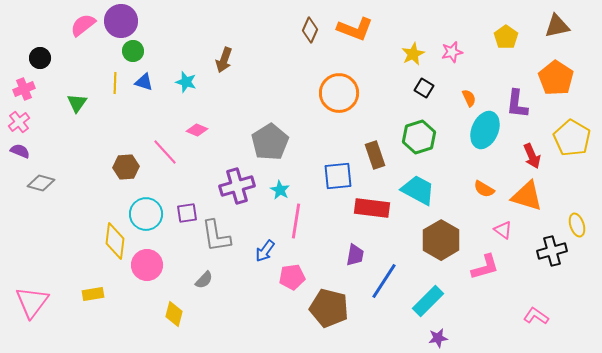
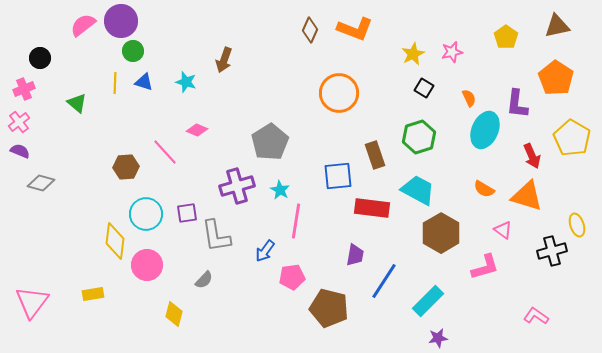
green triangle at (77, 103): rotated 25 degrees counterclockwise
brown hexagon at (441, 240): moved 7 px up
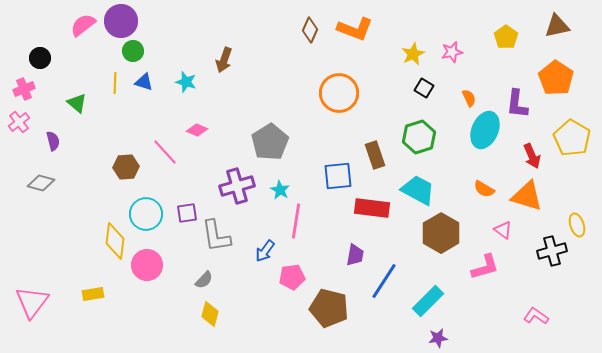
purple semicircle at (20, 151): moved 33 px right, 10 px up; rotated 54 degrees clockwise
yellow diamond at (174, 314): moved 36 px right
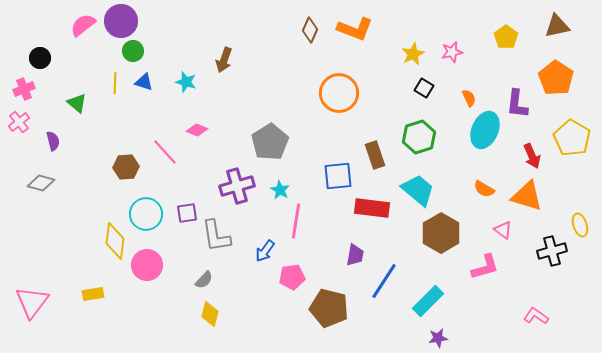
cyan trapezoid at (418, 190): rotated 12 degrees clockwise
yellow ellipse at (577, 225): moved 3 px right
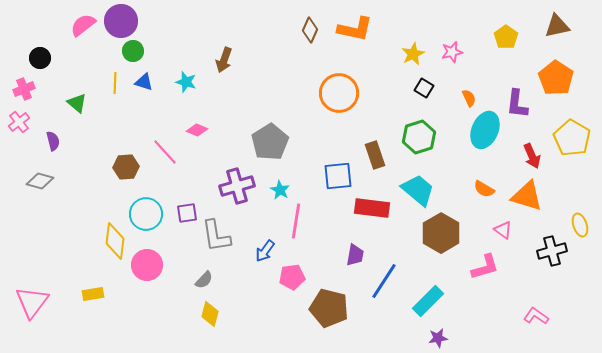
orange L-shape at (355, 29): rotated 9 degrees counterclockwise
gray diamond at (41, 183): moved 1 px left, 2 px up
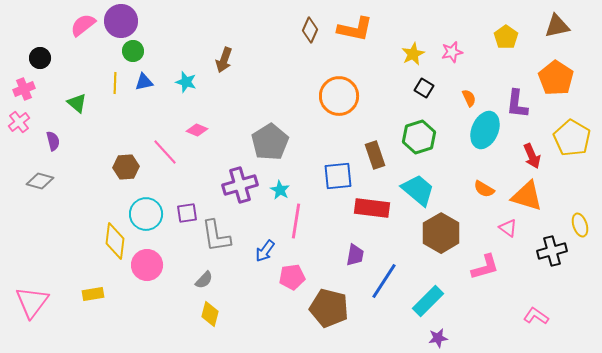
blue triangle at (144, 82): rotated 30 degrees counterclockwise
orange circle at (339, 93): moved 3 px down
purple cross at (237, 186): moved 3 px right, 1 px up
pink triangle at (503, 230): moved 5 px right, 2 px up
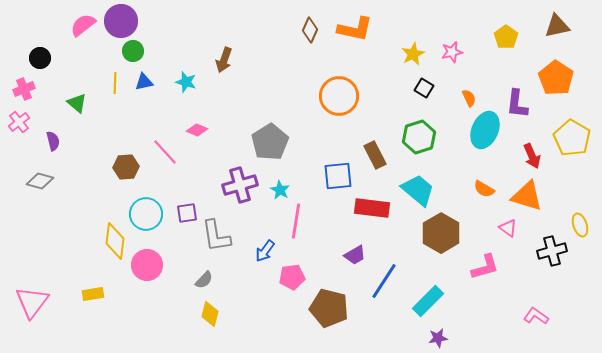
brown rectangle at (375, 155): rotated 8 degrees counterclockwise
purple trapezoid at (355, 255): rotated 50 degrees clockwise
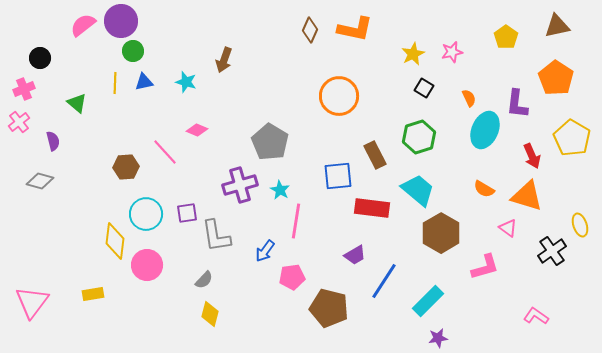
gray pentagon at (270, 142): rotated 9 degrees counterclockwise
black cross at (552, 251): rotated 20 degrees counterclockwise
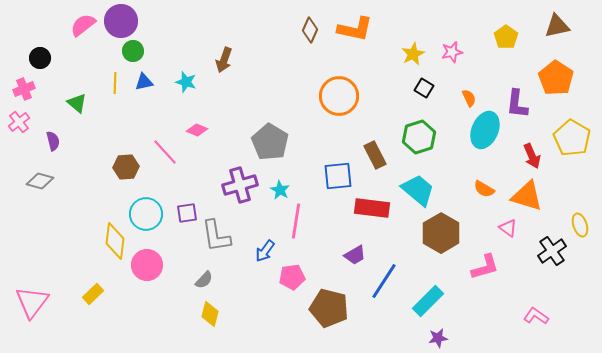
yellow rectangle at (93, 294): rotated 35 degrees counterclockwise
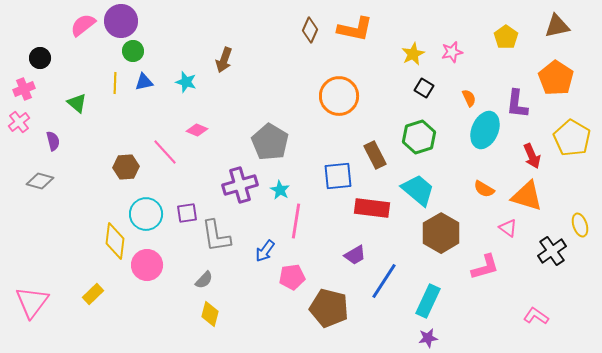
cyan rectangle at (428, 301): rotated 20 degrees counterclockwise
purple star at (438, 338): moved 10 px left
